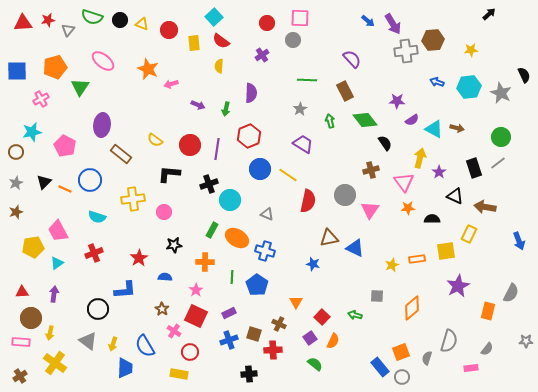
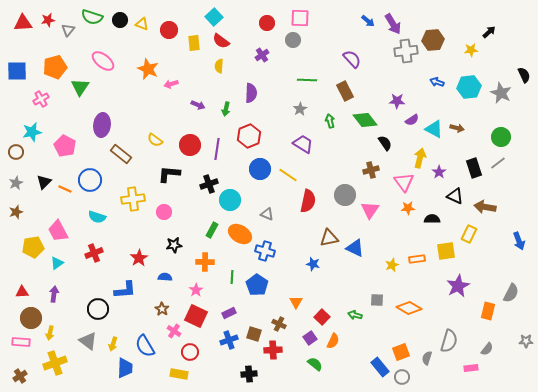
black arrow at (489, 14): moved 18 px down
orange ellipse at (237, 238): moved 3 px right, 4 px up
gray square at (377, 296): moved 4 px down
orange diamond at (412, 308): moved 3 px left; rotated 70 degrees clockwise
yellow cross at (55, 363): rotated 35 degrees clockwise
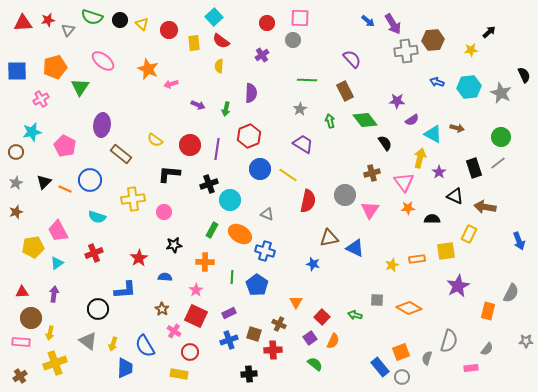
yellow triangle at (142, 24): rotated 24 degrees clockwise
cyan triangle at (434, 129): moved 1 px left, 5 px down
brown cross at (371, 170): moved 1 px right, 3 px down
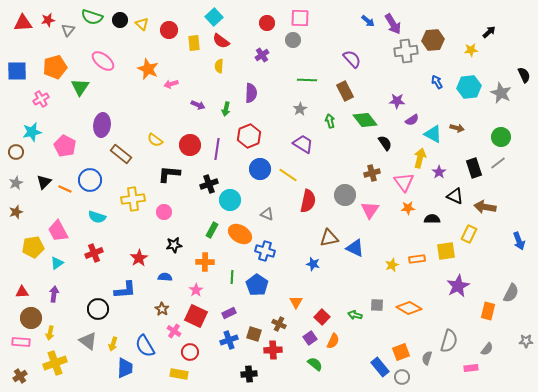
blue arrow at (437, 82): rotated 40 degrees clockwise
gray square at (377, 300): moved 5 px down
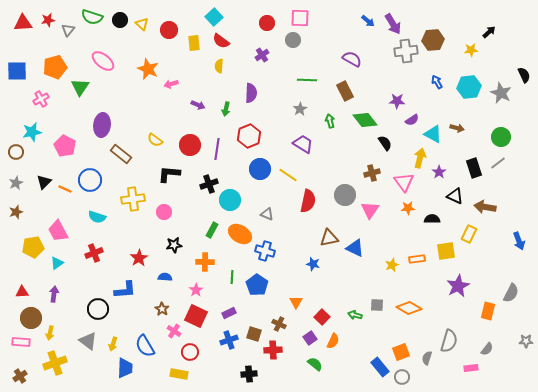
purple semicircle at (352, 59): rotated 18 degrees counterclockwise
